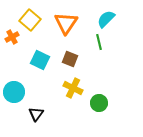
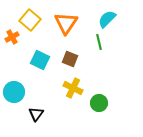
cyan semicircle: moved 1 px right
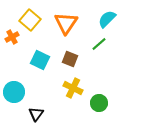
green line: moved 2 px down; rotated 63 degrees clockwise
